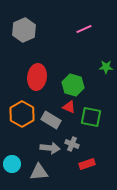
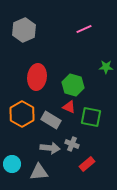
red rectangle: rotated 21 degrees counterclockwise
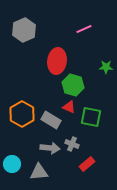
red ellipse: moved 20 px right, 16 px up
